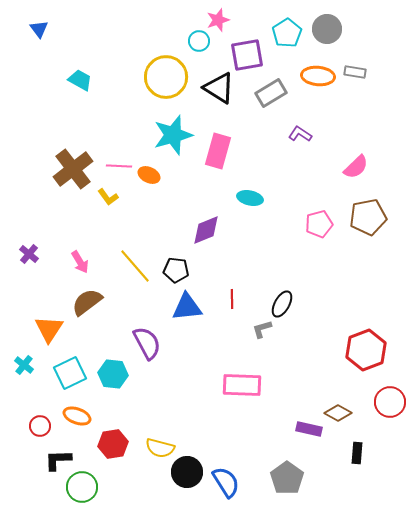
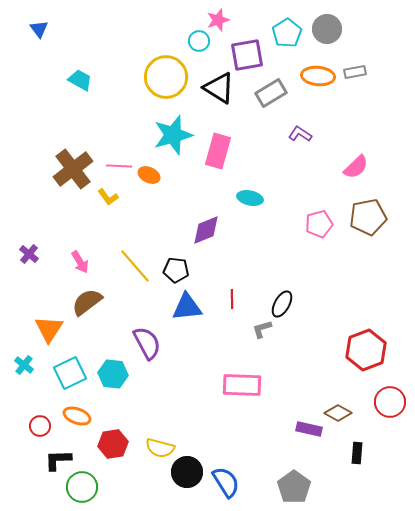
gray rectangle at (355, 72): rotated 20 degrees counterclockwise
gray pentagon at (287, 478): moved 7 px right, 9 px down
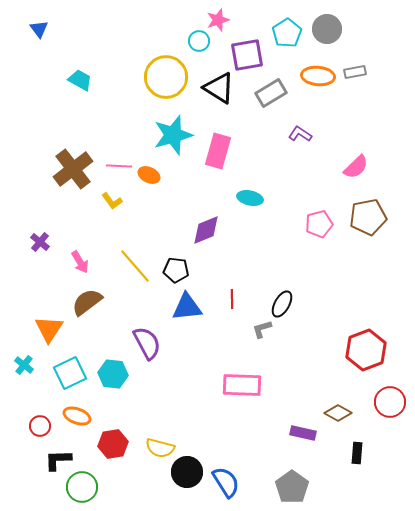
yellow L-shape at (108, 197): moved 4 px right, 4 px down
purple cross at (29, 254): moved 11 px right, 12 px up
purple rectangle at (309, 429): moved 6 px left, 4 px down
gray pentagon at (294, 487): moved 2 px left
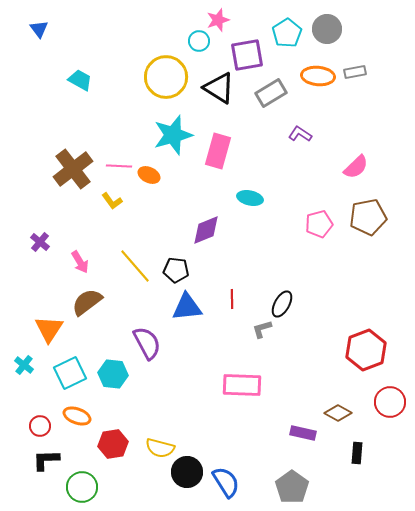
black L-shape at (58, 460): moved 12 px left
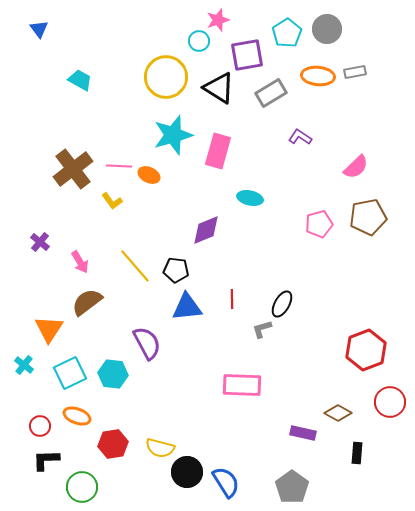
purple L-shape at (300, 134): moved 3 px down
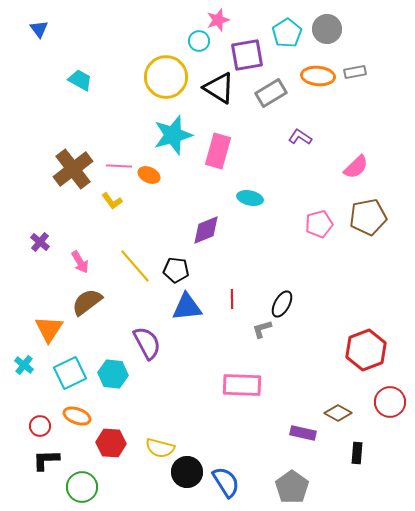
red hexagon at (113, 444): moved 2 px left, 1 px up; rotated 12 degrees clockwise
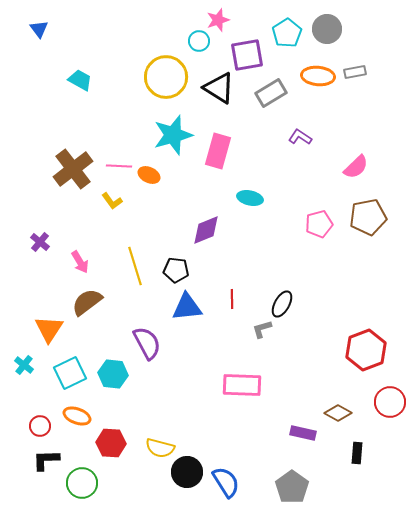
yellow line at (135, 266): rotated 24 degrees clockwise
green circle at (82, 487): moved 4 px up
